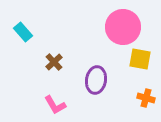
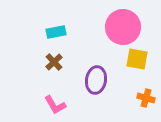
cyan rectangle: moved 33 px right; rotated 60 degrees counterclockwise
yellow square: moved 3 px left
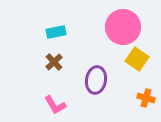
yellow square: rotated 25 degrees clockwise
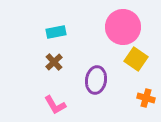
yellow square: moved 1 px left
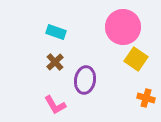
cyan rectangle: rotated 30 degrees clockwise
brown cross: moved 1 px right
purple ellipse: moved 11 px left
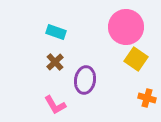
pink circle: moved 3 px right
orange cross: moved 1 px right
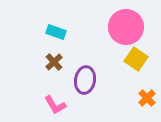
brown cross: moved 1 px left
orange cross: rotated 30 degrees clockwise
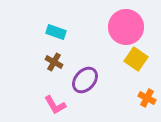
brown cross: rotated 18 degrees counterclockwise
purple ellipse: rotated 32 degrees clockwise
orange cross: rotated 18 degrees counterclockwise
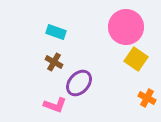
purple ellipse: moved 6 px left, 3 px down
pink L-shape: rotated 40 degrees counterclockwise
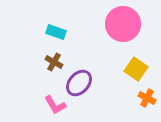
pink circle: moved 3 px left, 3 px up
yellow square: moved 10 px down
pink L-shape: rotated 40 degrees clockwise
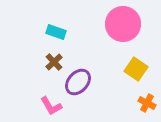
brown cross: rotated 18 degrees clockwise
purple ellipse: moved 1 px left, 1 px up
orange cross: moved 5 px down
pink L-shape: moved 4 px left, 1 px down
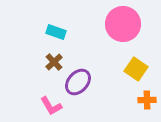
orange cross: moved 3 px up; rotated 30 degrees counterclockwise
